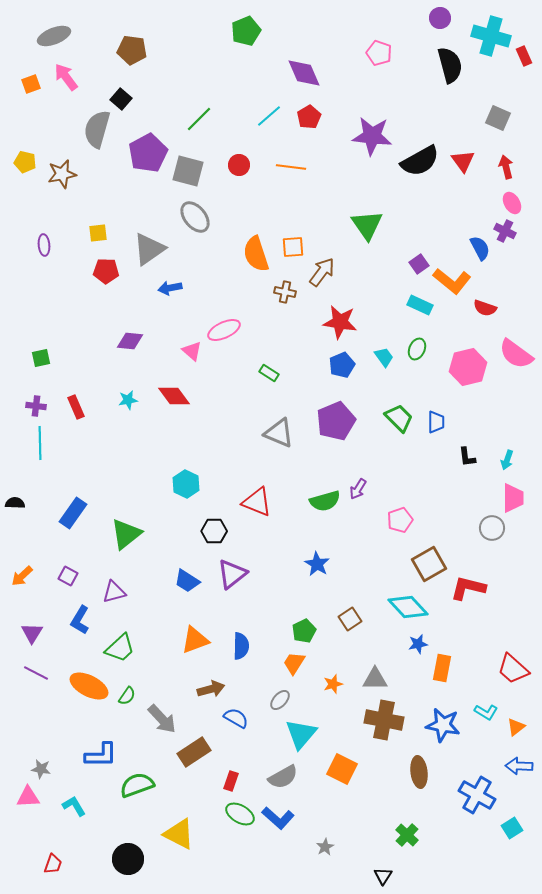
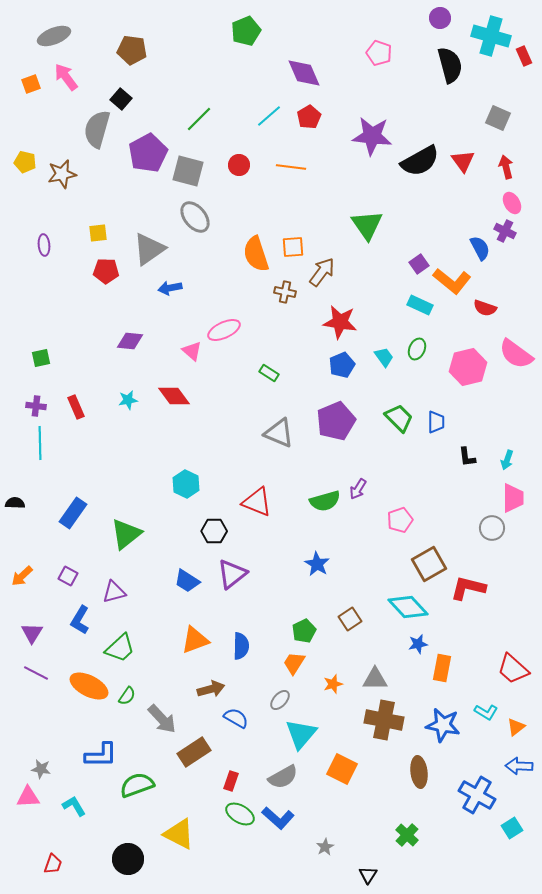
black triangle at (383, 876): moved 15 px left, 1 px up
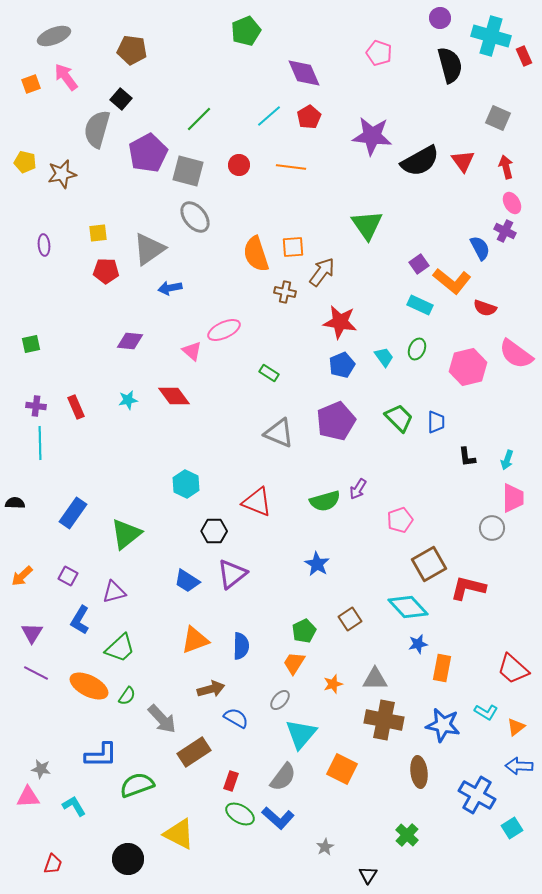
green square at (41, 358): moved 10 px left, 14 px up
gray semicircle at (283, 777): rotated 24 degrees counterclockwise
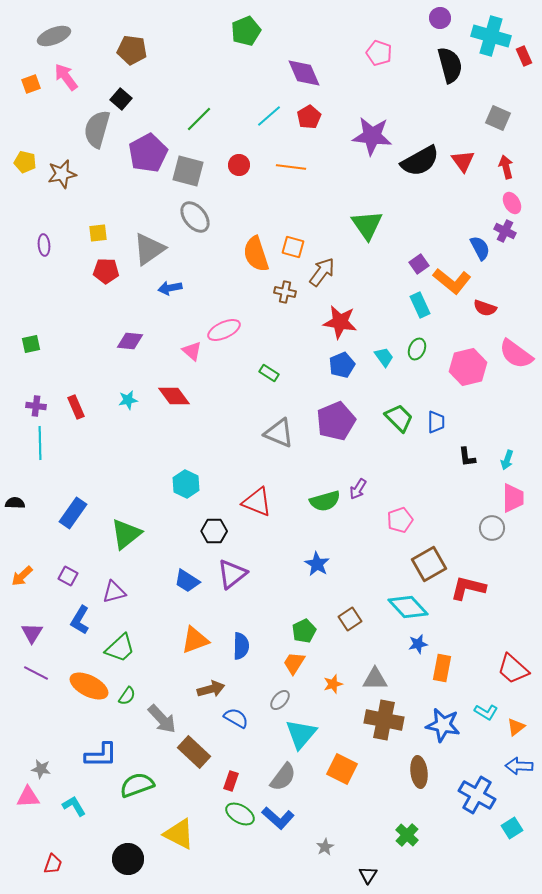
orange square at (293, 247): rotated 20 degrees clockwise
cyan rectangle at (420, 305): rotated 40 degrees clockwise
brown rectangle at (194, 752): rotated 76 degrees clockwise
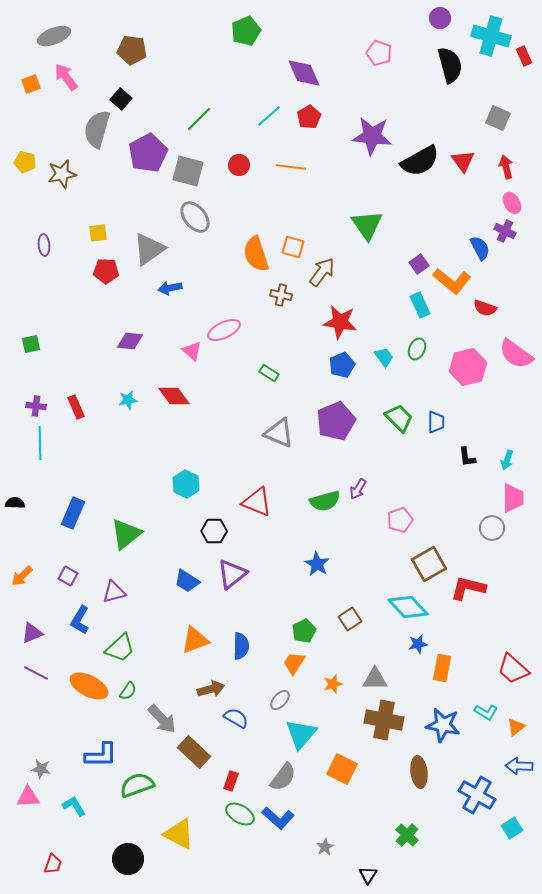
brown cross at (285, 292): moved 4 px left, 3 px down
blue rectangle at (73, 513): rotated 12 degrees counterclockwise
purple triangle at (32, 633): rotated 35 degrees clockwise
green semicircle at (127, 696): moved 1 px right, 5 px up
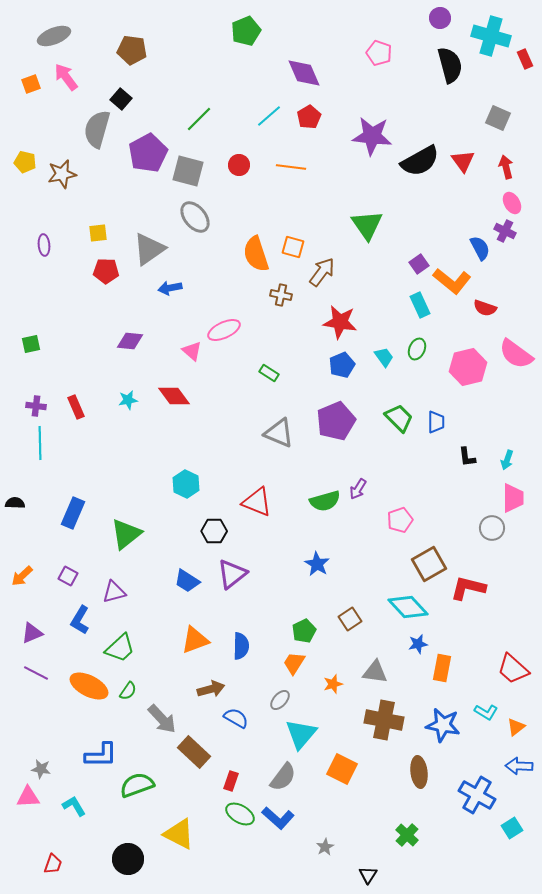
red rectangle at (524, 56): moved 1 px right, 3 px down
gray triangle at (375, 679): moved 7 px up; rotated 8 degrees clockwise
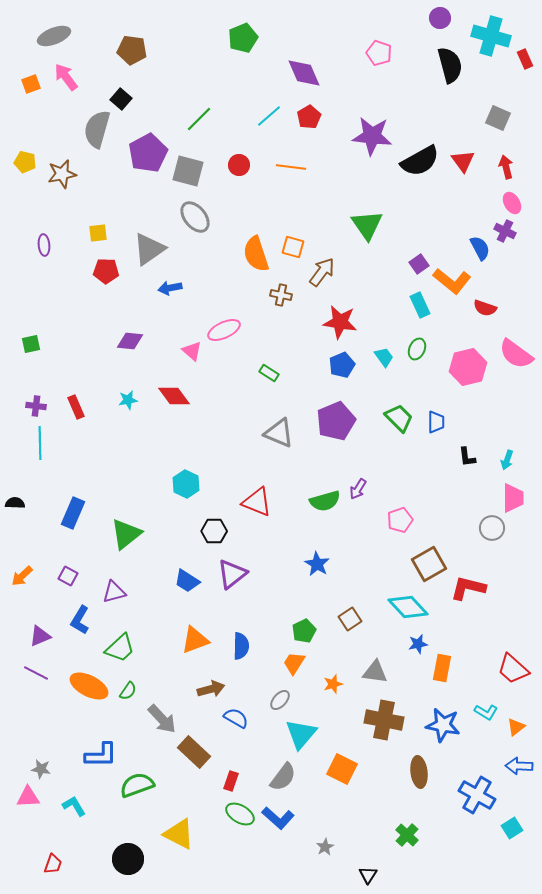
green pentagon at (246, 31): moved 3 px left, 7 px down
purple triangle at (32, 633): moved 8 px right, 3 px down
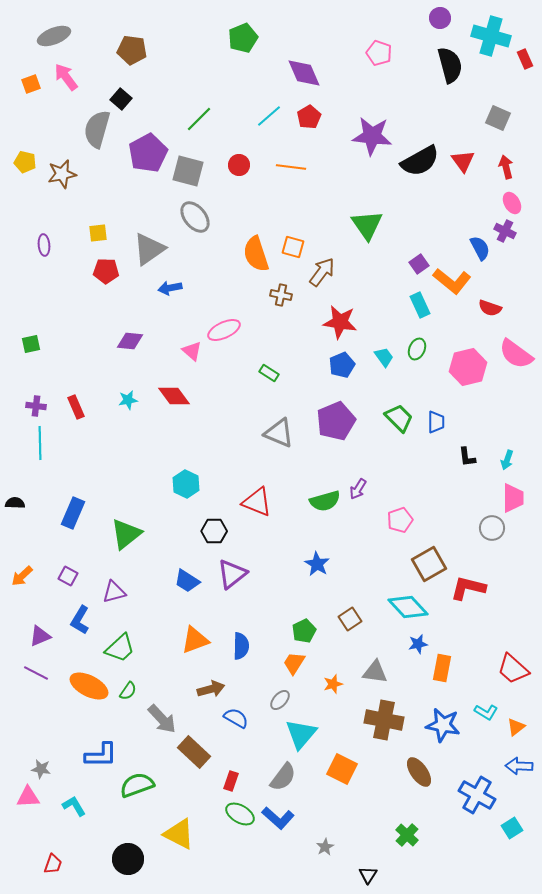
red semicircle at (485, 308): moved 5 px right
brown ellipse at (419, 772): rotated 28 degrees counterclockwise
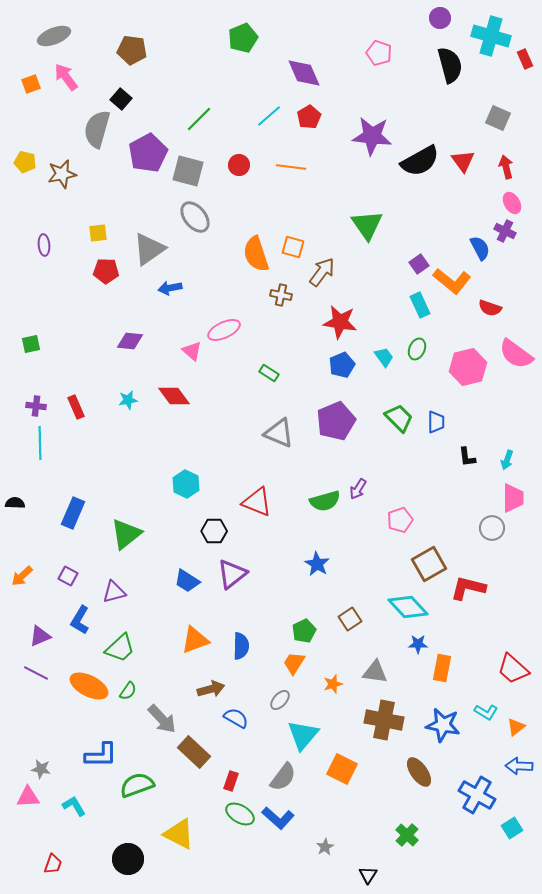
blue star at (418, 644): rotated 12 degrees clockwise
cyan triangle at (301, 734): moved 2 px right, 1 px down
